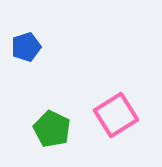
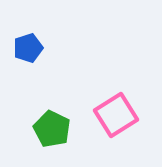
blue pentagon: moved 2 px right, 1 px down
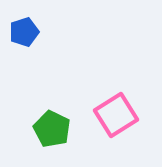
blue pentagon: moved 4 px left, 16 px up
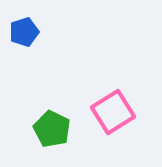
pink square: moved 3 px left, 3 px up
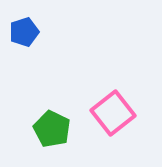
pink square: moved 1 px down; rotated 6 degrees counterclockwise
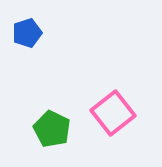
blue pentagon: moved 3 px right, 1 px down
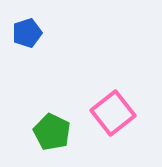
green pentagon: moved 3 px down
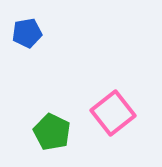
blue pentagon: rotated 8 degrees clockwise
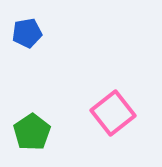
green pentagon: moved 20 px left; rotated 12 degrees clockwise
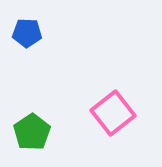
blue pentagon: rotated 12 degrees clockwise
